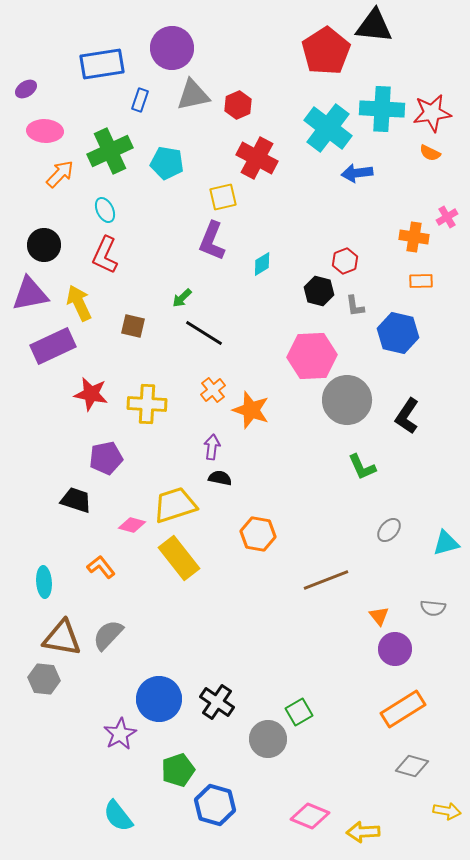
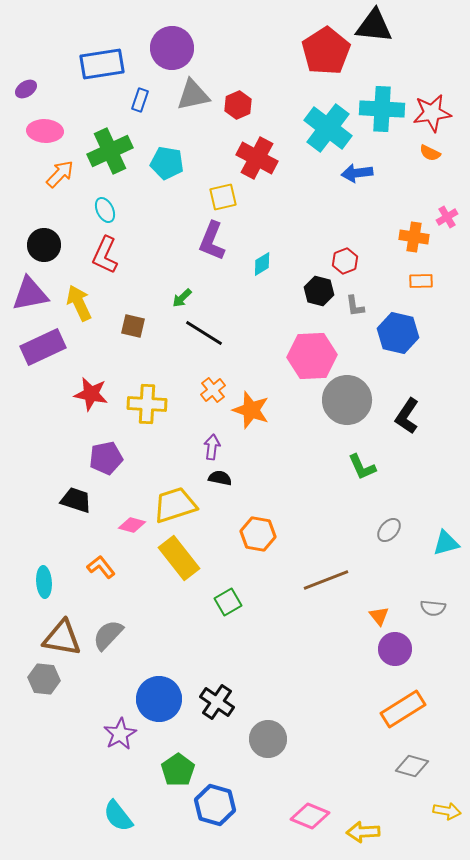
purple rectangle at (53, 346): moved 10 px left, 1 px down
green square at (299, 712): moved 71 px left, 110 px up
green pentagon at (178, 770): rotated 16 degrees counterclockwise
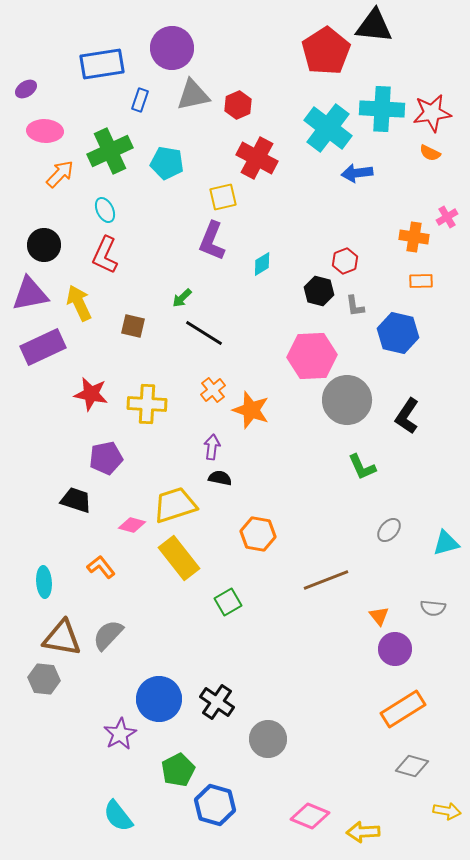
green pentagon at (178, 770): rotated 8 degrees clockwise
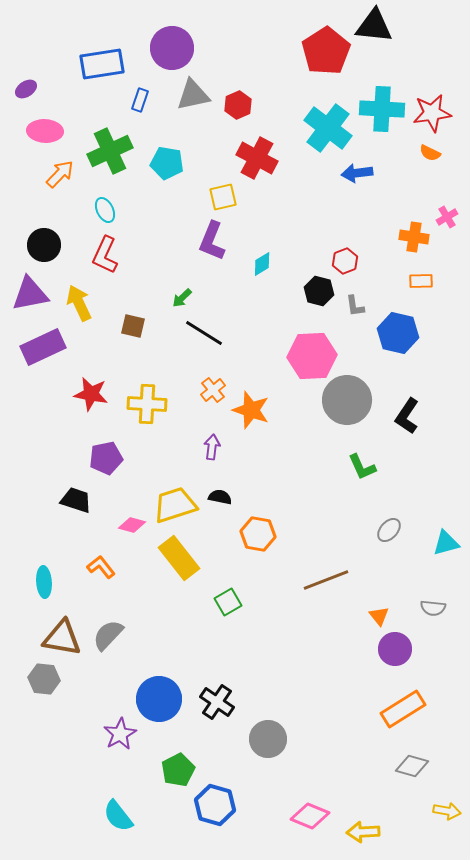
black semicircle at (220, 478): moved 19 px down
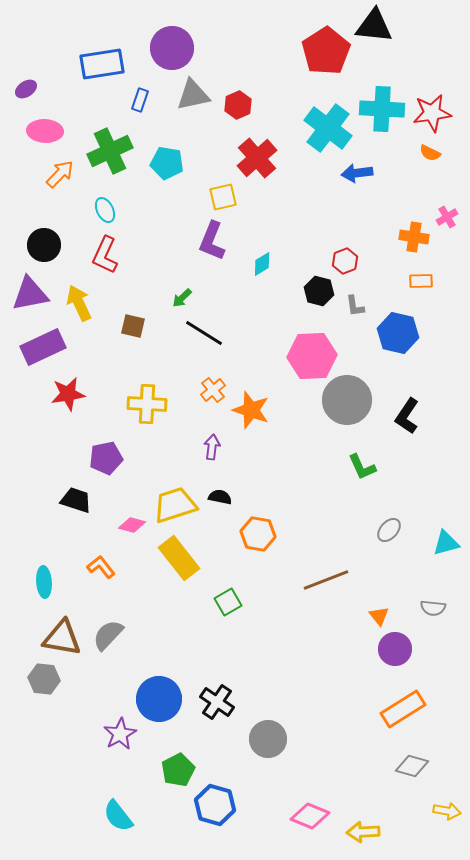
red cross at (257, 158): rotated 21 degrees clockwise
red star at (91, 394): moved 23 px left; rotated 20 degrees counterclockwise
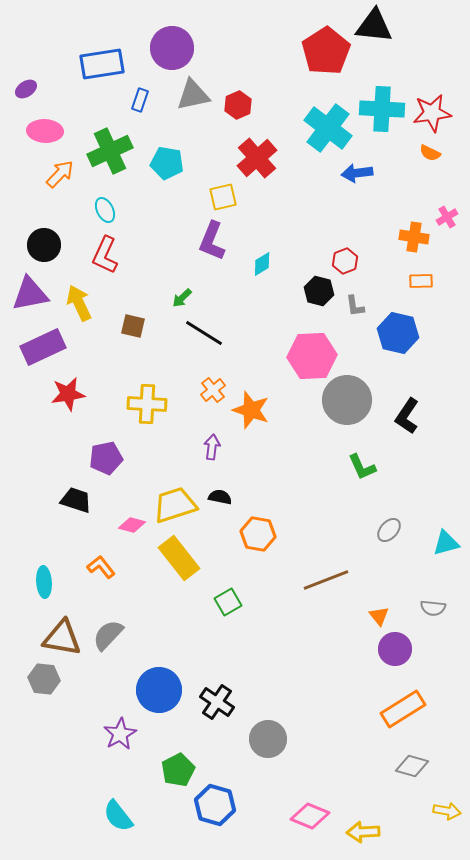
blue circle at (159, 699): moved 9 px up
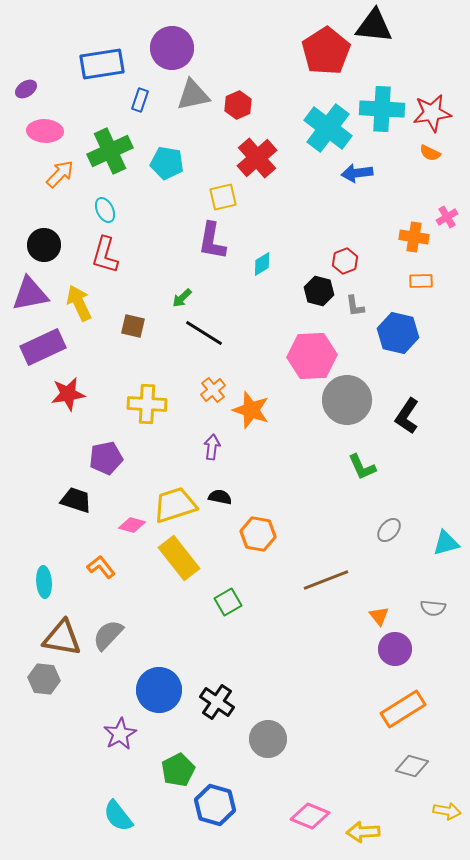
purple L-shape at (212, 241): rotated 12 degrees counterclockwise
red L-shape at (105, 255): rotated 9 degrees counterclockwise
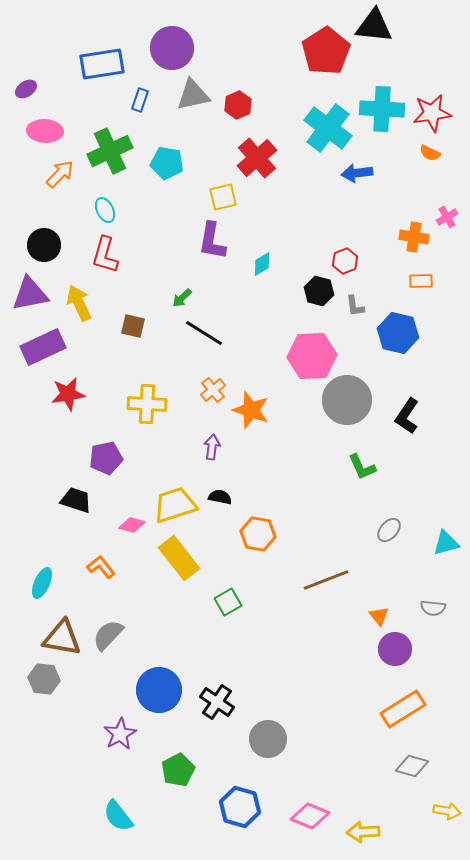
cyan ellipse at (44, 582): moved 2 px left, 1 px down; rotated 28 degrees clockwise
blue hexagon at (215, 805): moved 25 px right, 2 px down
